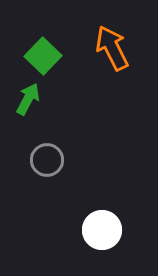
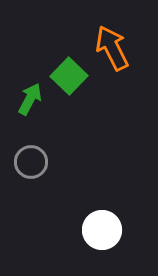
green square: moved 26 px right, 20 px down
green arrow: moved 2 px right
gray circle: moved 16 px left, 2 px down
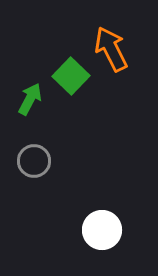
orange arrow: moved 1 px left, 1 px down
green square: moved 2 px right
gray circle: moved 3 px right, 1 px up
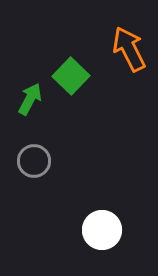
orange arrow: moved 18 px right
